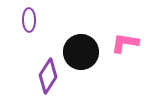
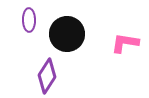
black circle: moved 14 px left, 18 px up
purple diamond: moved 1 px left
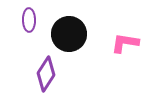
black circle: moved 2 px right
purple diamond: moved 1 px left, 2 px up
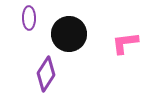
purple ellipse: moved 2 px up
pink L-shape: rotated 16 degrees counterclockwise
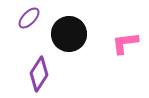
purple ellipse: rotated 45 degrees clockwise
purple diamond: moved 7 px left
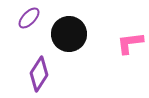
pink L-shape: moved 5 px right
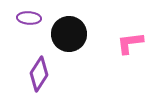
purple ellipse: rotated 50 degrees clockwise
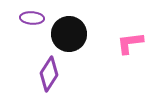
purple ellipse: moved 3 px right
purple diamond: moved 10 px right
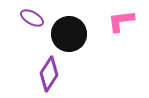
purple ellipse: rotated 25 degrees clockwise
pink L-shape: moved 9 px left, 22 px up
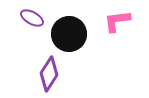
pink L-shape: moved 4 px left
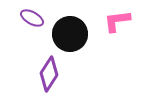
black circle: moved 1 px right
